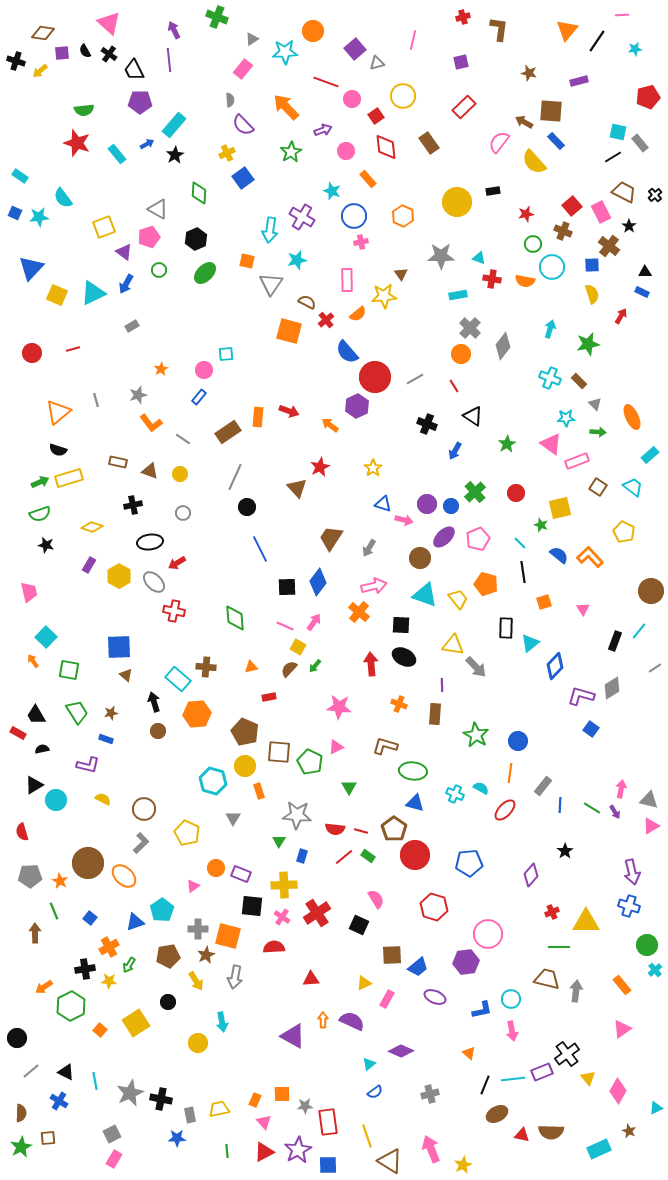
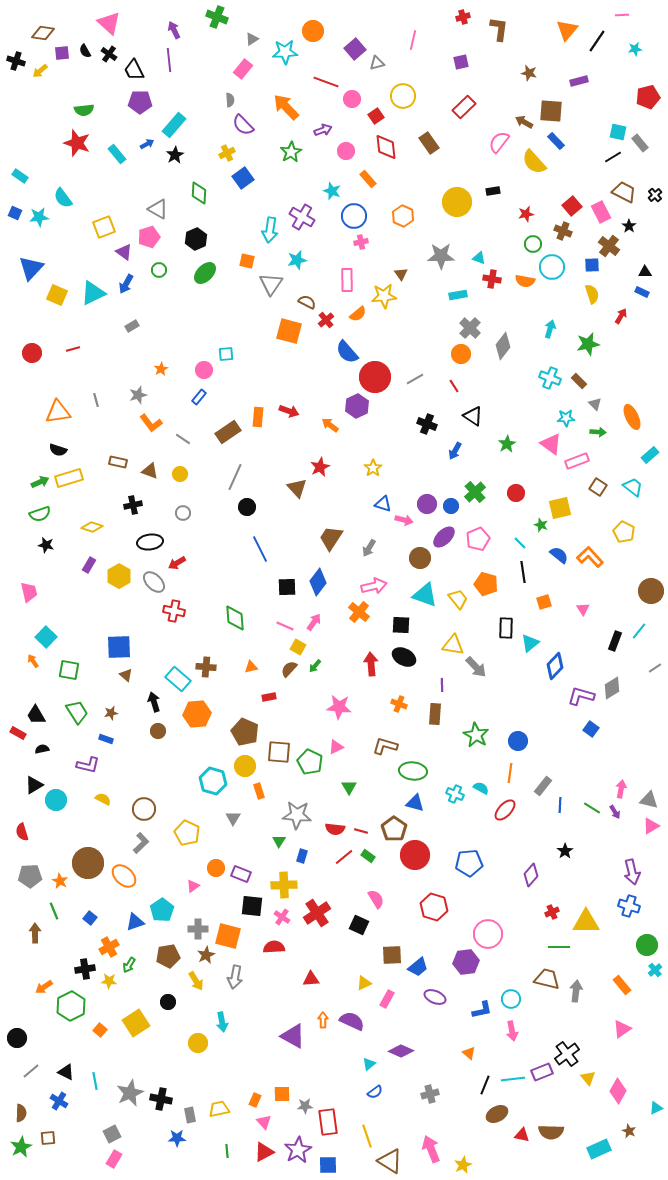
orange triangle at (58, 412): rotated 32 degrees clockwise
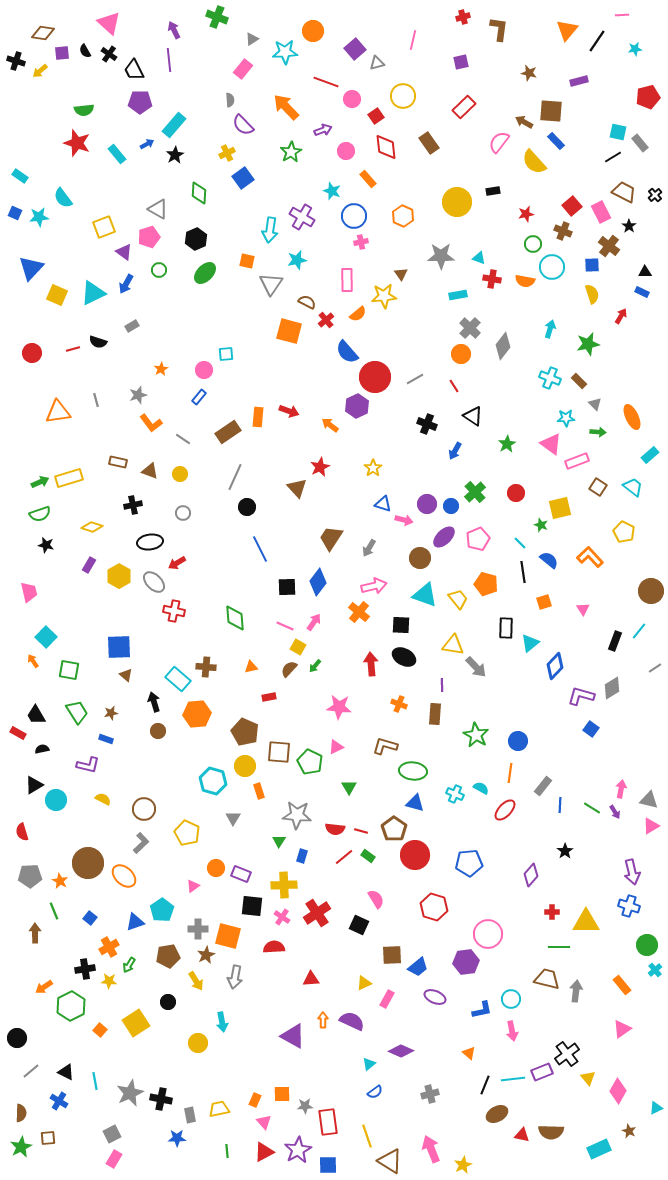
black semicircle at (58, 450): moved 40 px right, 108 px up
blue semicircle at (559, 555): moved 10 px left, 5 px down
red cross at (552, 912): rotated 24 degrees clockwise
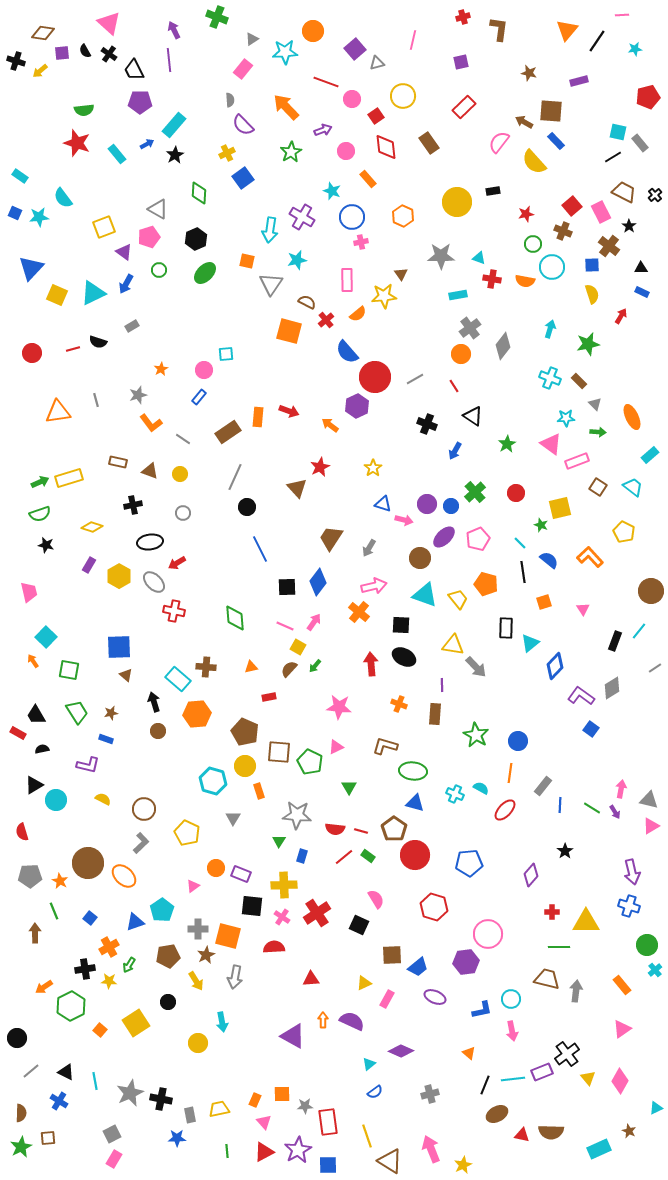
blue circle at (354, 216): moved 2 px left, 1 px down
black triangle at (645, 272): moved 4 px left, 4 px up
gray cross at (470, 328): rotated 10 degrees clockwise
purple L-shape at (581, 696): rotated 20 degrees clockwise
pink diamond at (618, 1091): moved 2 px right, 10 px up
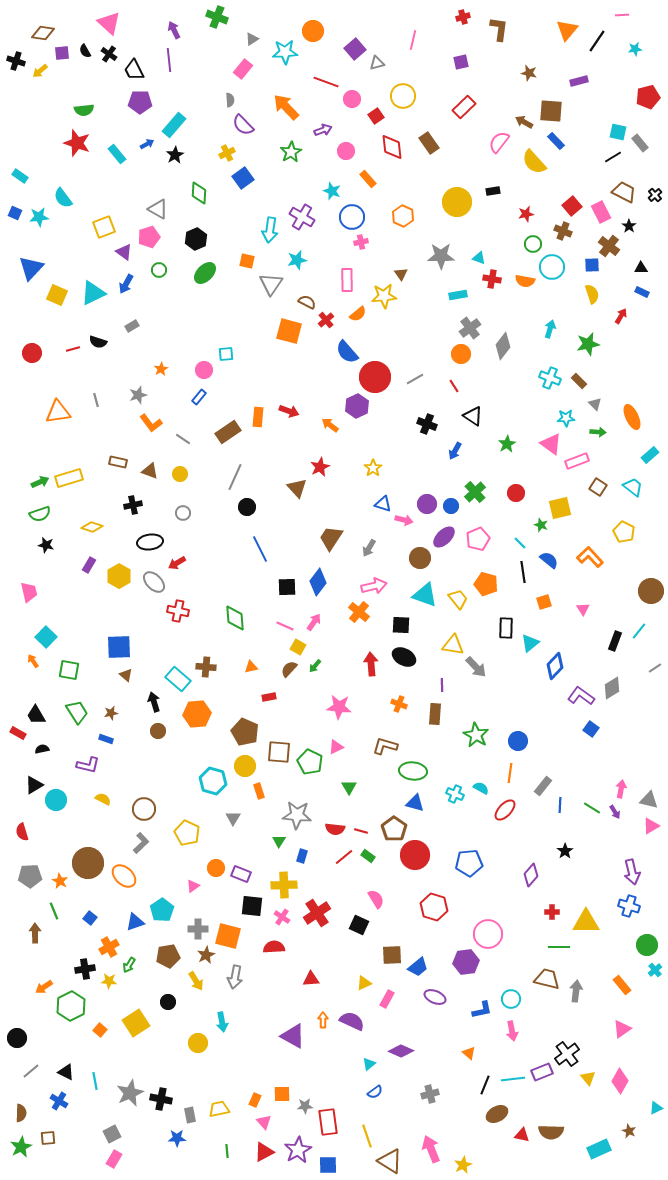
red diamond at (386, 147): moved 6 px right
red cross at (174, 611): moved 4 px right
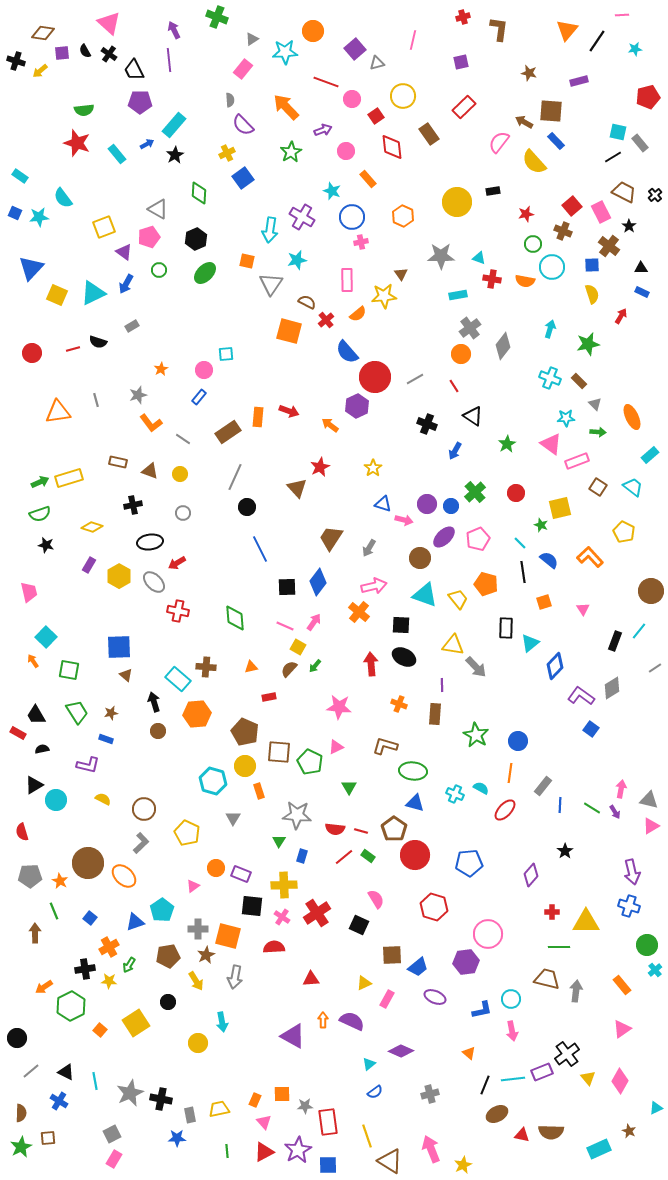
brown rectangle at (429, 143): moved 9 px up
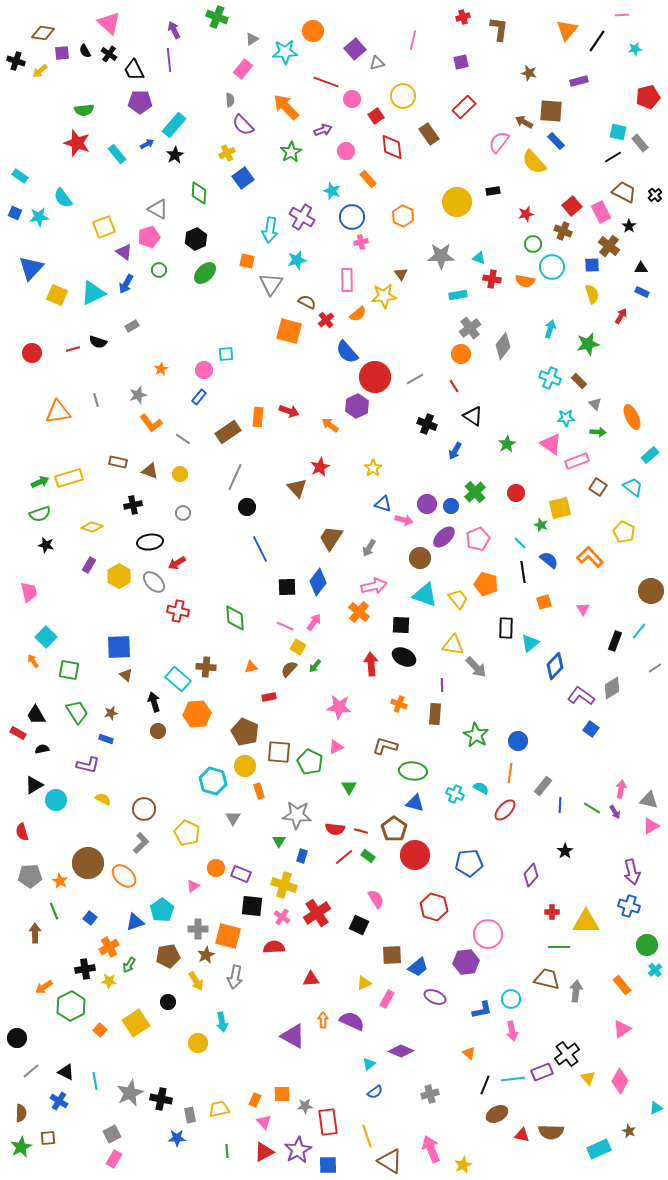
yellow cross at (284, 885): rotated 20 degrees clockwise
